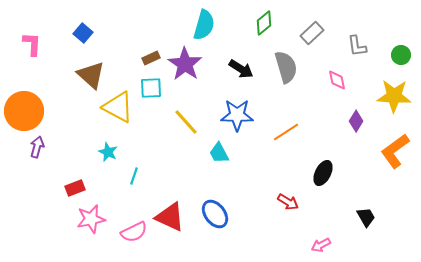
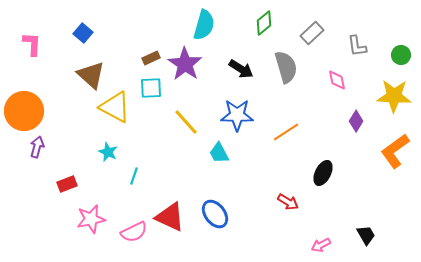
yellow triangle: moved 3 px left
red rectangle: moved 8 px left, 4 px up
black trapezoid: moved 18 px down
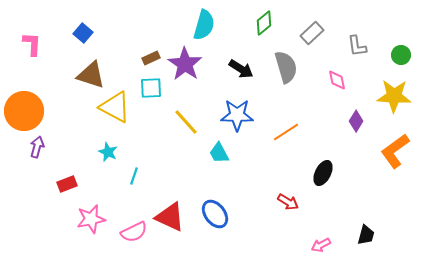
brown triangle: rotated 24 degrees counterclockwise
black trapezoid: rotated 45 degrees clockwise
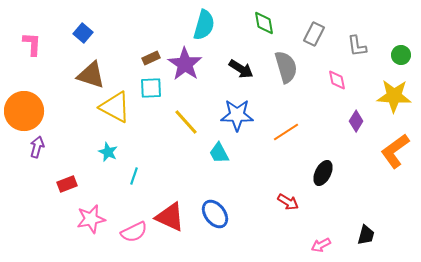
green diamond: rotated 60 degrees counterclockwise
gray rectangle: moved 2 px right, 1 px down; rotated 20 degrees counterclockwise
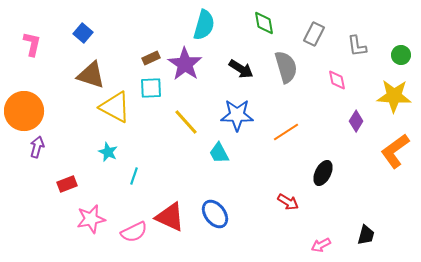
pink L-shape: rotated 10 degrees clockwise
